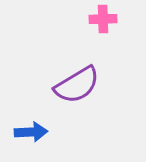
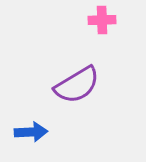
pink cross: moved 1 px left, 1 px down
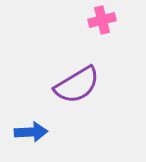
pink cross: rotated 12 degrees counterclockwise
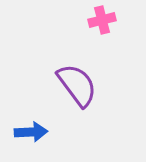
purple semicircle: rotated 96 degrees counterclockwise
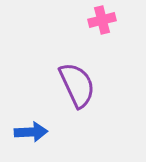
purple semicircle: rotated 12 degrees clockwise
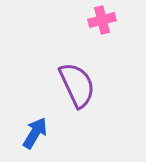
blue arrow: moved 4 px right, 1 px down; rotated 56 degrees counterclockwise
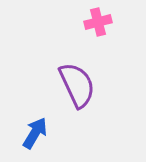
pink cross: moved 4 px left, 2 px down
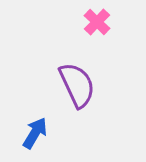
pink cross: moved 1 px left; rotated 32 degrees counterclockwise
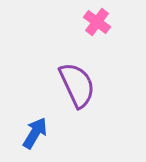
pink cross: rotated 8 degrees counterclockwise
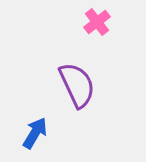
pink cross: rotated 16 degrees clockwise
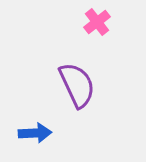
blue arrow: rotated 56 degrees clockwise
